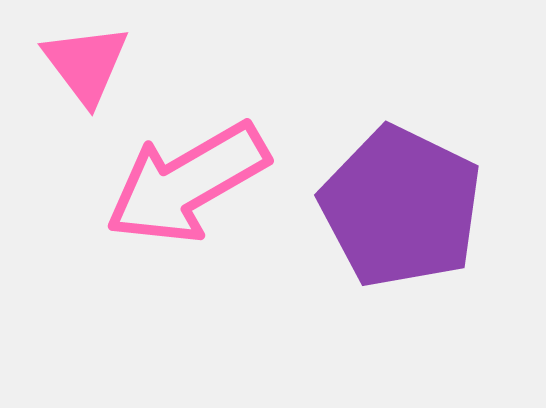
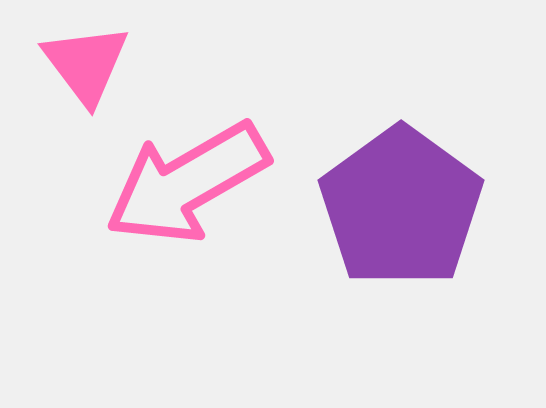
purple pentagon: rotated 10 degrees clockwise
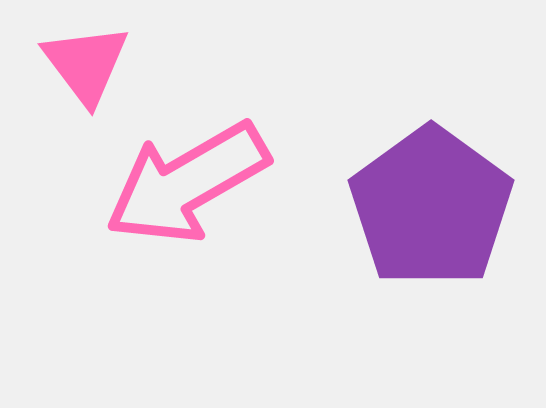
purple pentagon: moved 30 px right
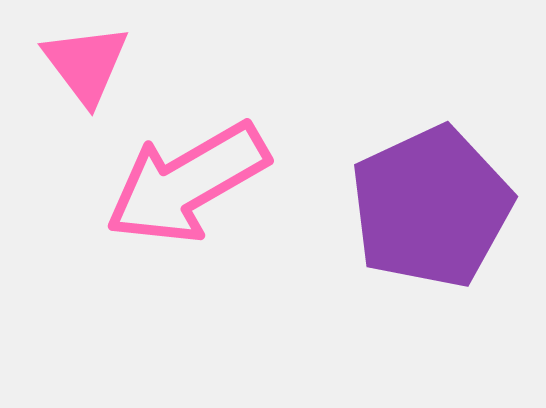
purple pentagon: rotated 11 degrees clockwise
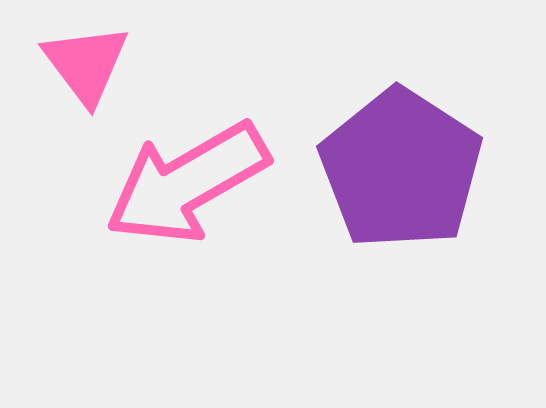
purple pentagon: moved 30 px left, 38 px up; rotated 14 degrees counterclockwise
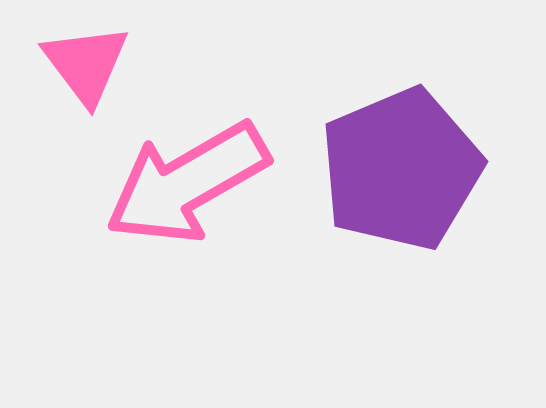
purple pentagon: rotated 16 degrees clockwise
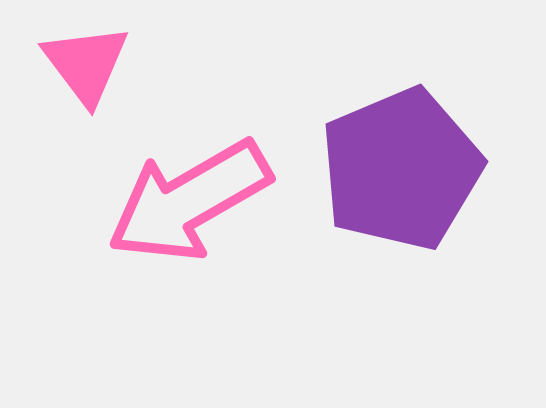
pink arrow: moved 2 px right, 18 px down
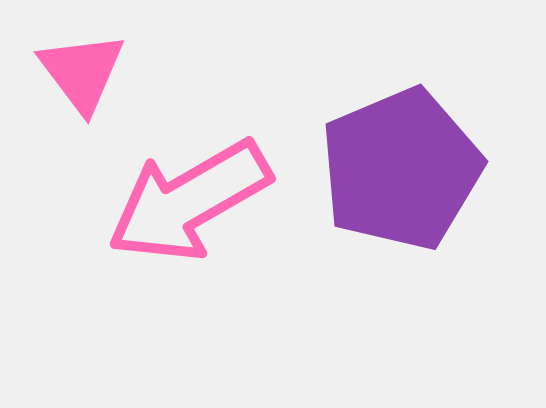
pink triangle: moved 4 px left, 8 px down
